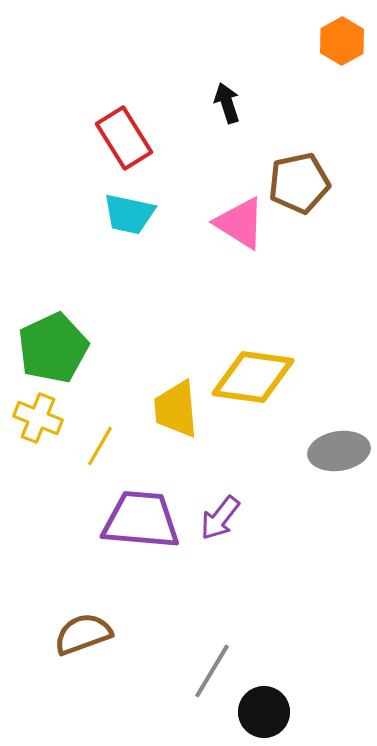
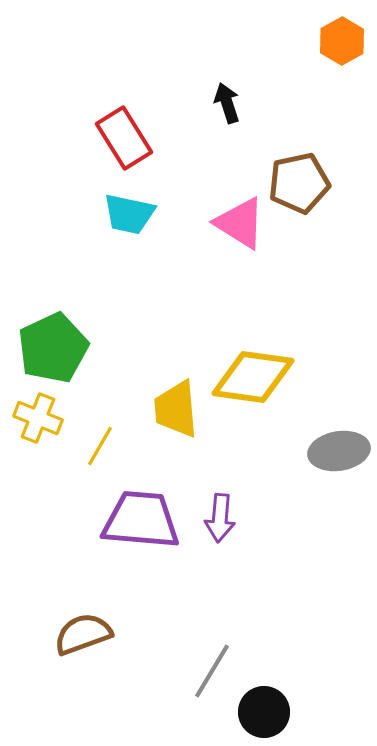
purple arrow: rotated 33 degrees counterclockwise
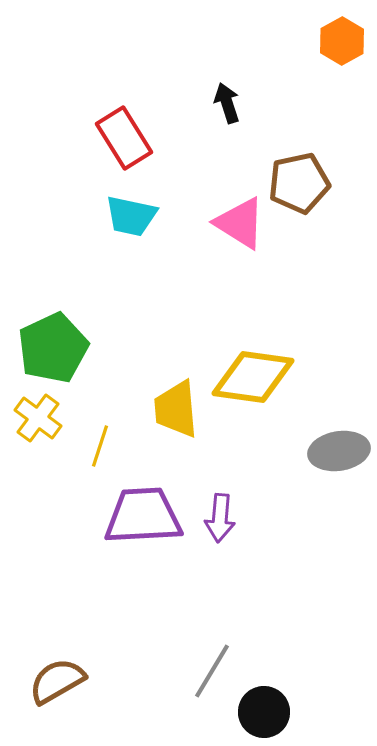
cyan trapezoid: moved 2 px right, 2 px down
yellow cross: rotated 15 degrees clockwise
yellow line: rotated 12 degrees counterclockwise
purple trapezoid: moved 2 px right, 4 px up; rotated 8 degrees counterclockwise
brown semicircle: moved 26 px left, 47 px down; rotated 10 degrees counterclockwise
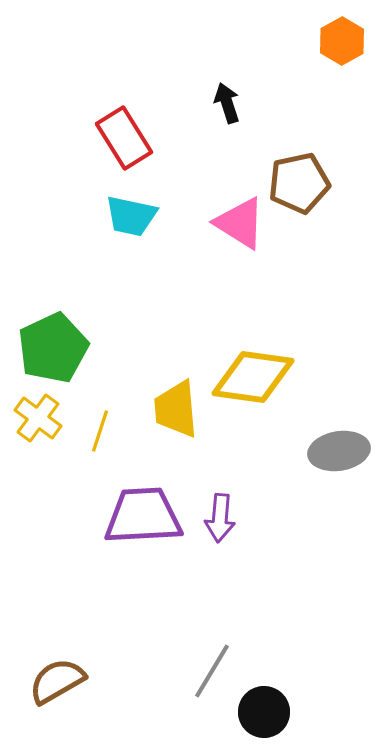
yellow line: moved 15 px up
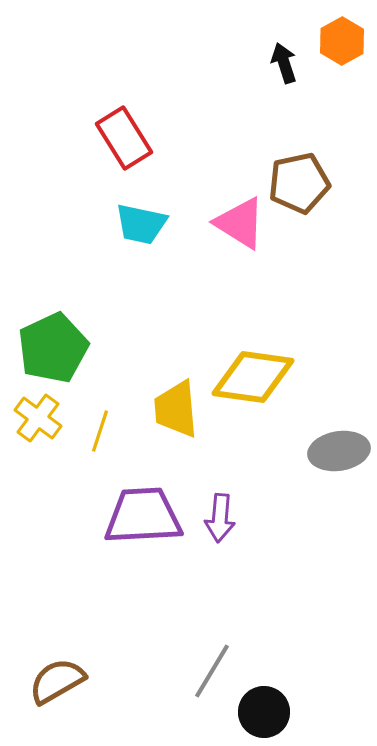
black arrow: moved 57 px right, 40 px up
cyan trapezoid: moved 10 px right, 8 px down
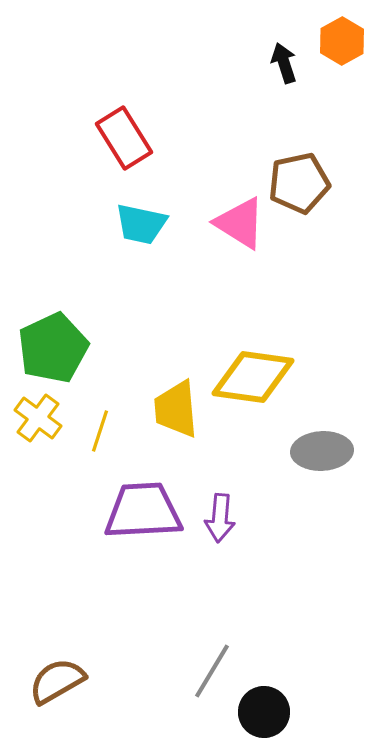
gray ellipse: moved 17 px left; rotated 6 degrees clockwise
purple trapezoid: moved 5 px up
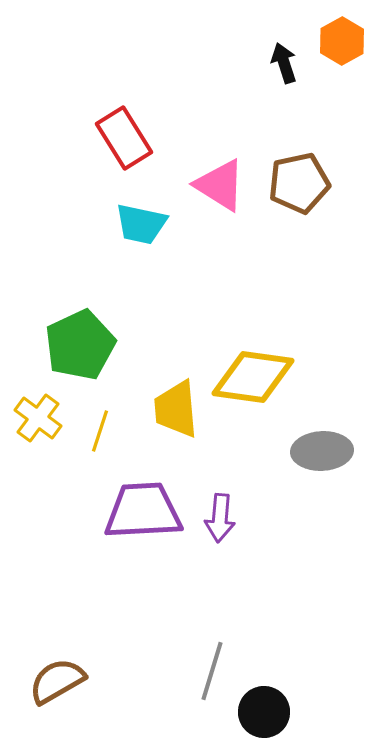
pink triangle: moved 20 px left, 38 px up
green pentagon: moved 27 px right, 3 px up
gray line: rotated 14 degrees counterclockwise
